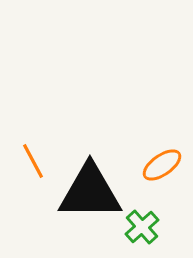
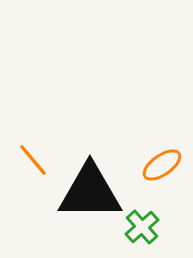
orange line: moved 1 px up; rotated 12 degrees counterclockwise
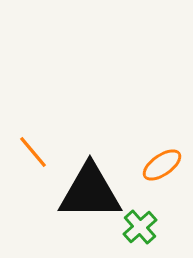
orange line: moved 8 px up
green cross: moved 2 px left
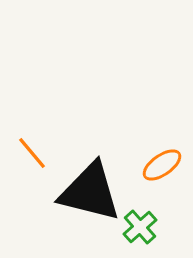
orange line: moved 1 px left, 1 px down
black triangle: rotated 14 degrees clockwise
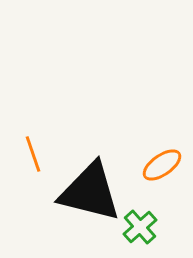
orange line: moved 1 px right, 1 px down; rotated 21 degrees clockwise
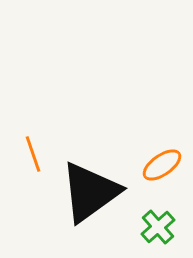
black triangle: rotated 50 degrees counterclockwise
green cross: moved 18 px right
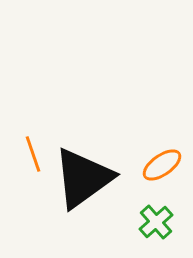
black triangle: moved 7 px left, 14 px up
green cross: moved 2 px left, 5 px up
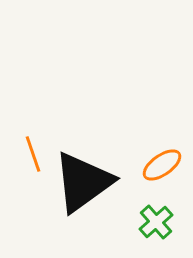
black triangle: moved 4 px down
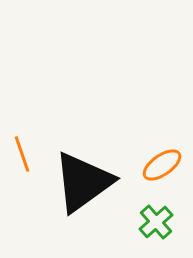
orange line: moved 11 px left
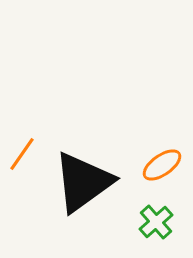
orange line: rotated 54 degrees clockwise
